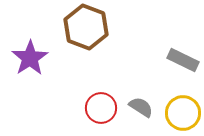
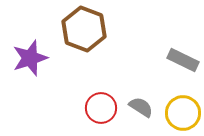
brown hexagon: moved 2 px left, 2 px down
purple star: rotated 15 degrees clockwise
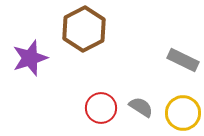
brown hexagon: rotated 12 degrees clockwise
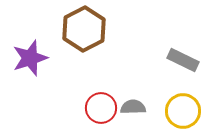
gray semicircle: moved 8 px left; rotated 35 degrees counterclockwise
yellow circle: moved 2 px up
